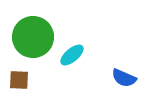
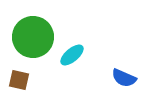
brown square: rotated 10 degrees clockwise
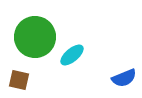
green circle: moved 2 px right
blue semicircle: rotated 45 degrees counterclockwise
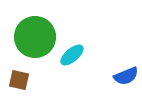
blue semicircle: moved 2 px right, 2 px up
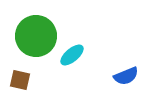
green circle: moved 1 px right, 1 px up
brown square: moved 1 px right
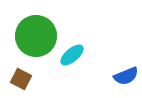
brown square: moved 1 px right, 1 px up; rotated 15 degrees clockwise
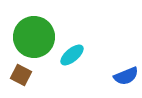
green circle: moved 2 px left, 1 px down
brown square: moved 4 px up
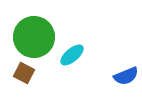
brown square: moved 3 px right, 2 px up
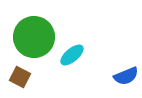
brown square: moved 4 px left, 4 px down
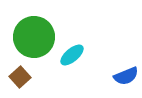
brown square: rotated 20 degrees clockwise
